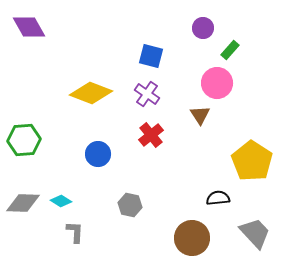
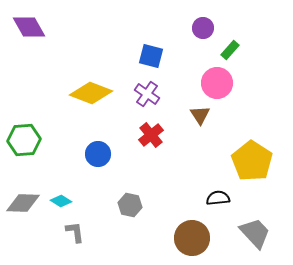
gray L-shape: rotated 10 degrees counterclockwise
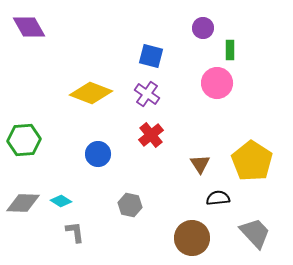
green rectangle: rotated 42 degrees counterclockwise
brown triangle: moved 49 px down
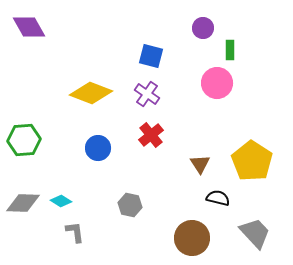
blue circle: moved 6 px up
black semicircle: rotated 20 degrees clockwise
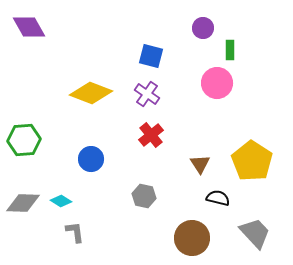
blue circle: moved 7 px left, 11 px down
gray hexagon: moved 14 px right, 9 px up
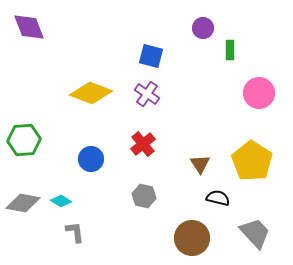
purple diamond: rotated 8 degrees clockwise
pink circle: moved 42 px right, 10 px down
red cross: moved 8 px left, 9 px down
gray diamond: rotated 8 degrees clockwise
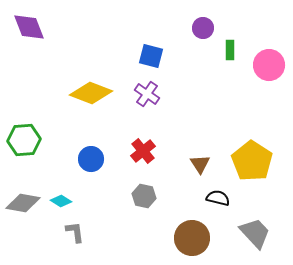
pink circle: moved 10 px right, 28 px up
red cross: moved 7 px down
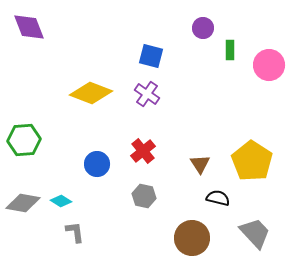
blue circle: moved 6 px right, 5 px down
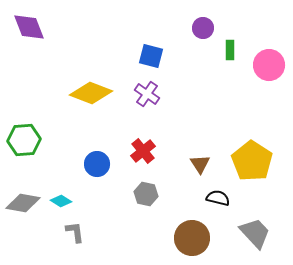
gray hexagon: moved 2 px right, 2 px up
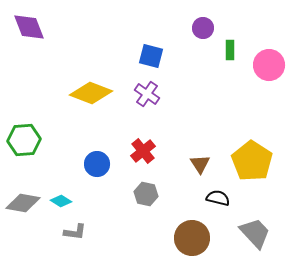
gray L-shape: rotated 105 degrees clockwise
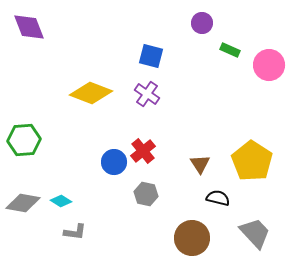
purple circle: moved 1 px left, 5 px up
green rectangle: rotated 66 degrees counterclockwise
blue circle: moved 17 px right, 2 px up
